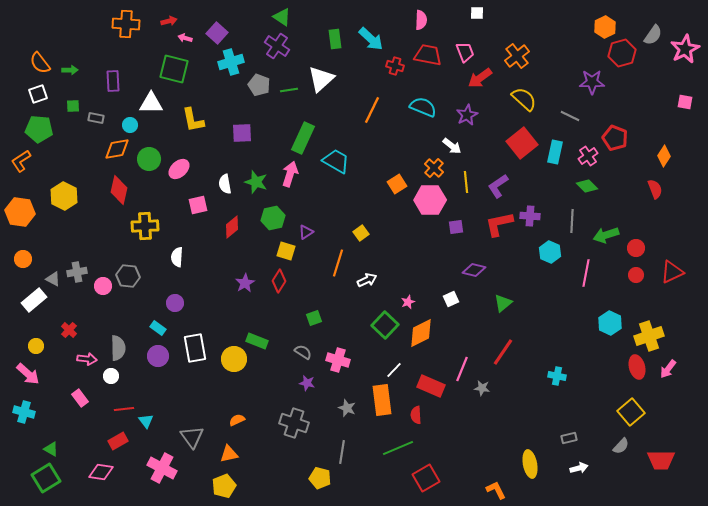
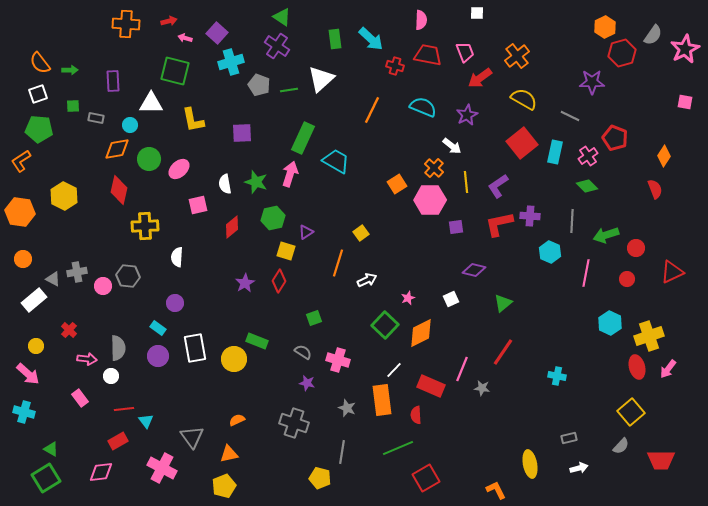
green square at (174, 69): moved 1 px right, 2 px down
yellow semicircle at (524, 99): rotated 12 degrees counterclockwise
red circle at (636, 275): moved 9 px left, 4 px down
pink star at (408, 302): moved 4 px up
pink diamond at (101, 472): rotated 15 degrees counterclockwise
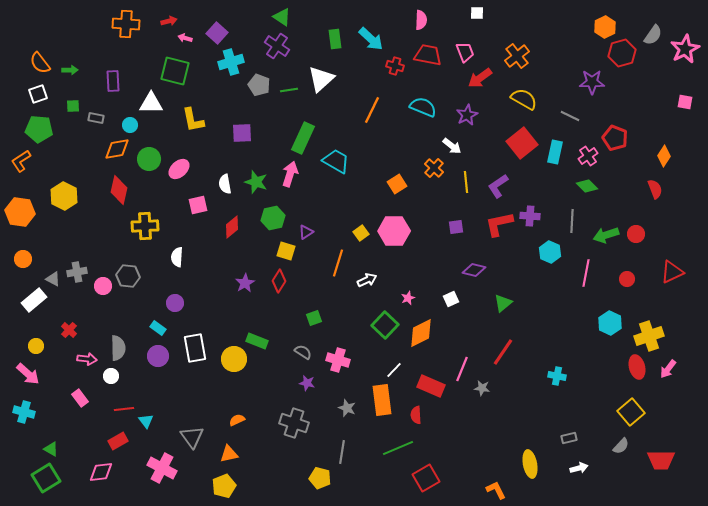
pink hexagon at (430, 200): moved 36 px left, 31 px down
red circle at (636, 248): moved 14 px up
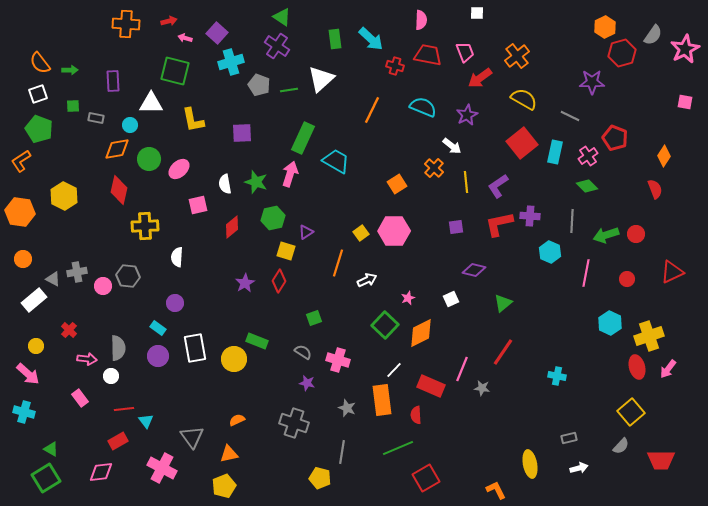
green pentagon at (39, 129): rotated 16 degrees clockwise
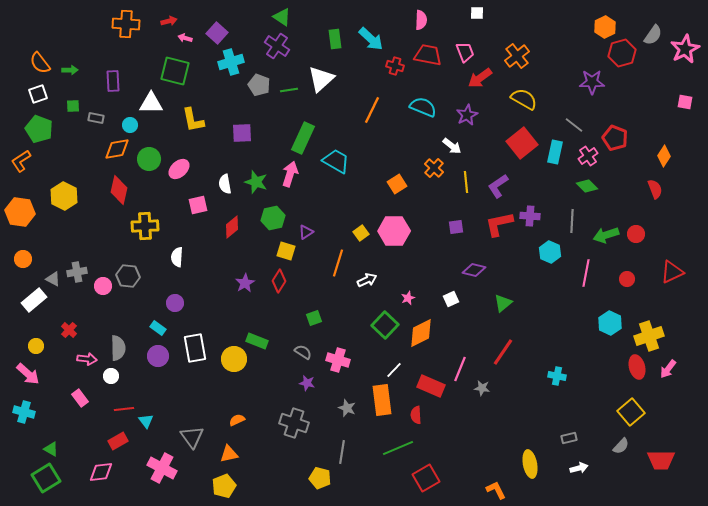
gray line at (570, 116): moved 4 px right, 9 px down; rotated 12 degrees clockwise
pink line at (462, 369): moved 2 px left
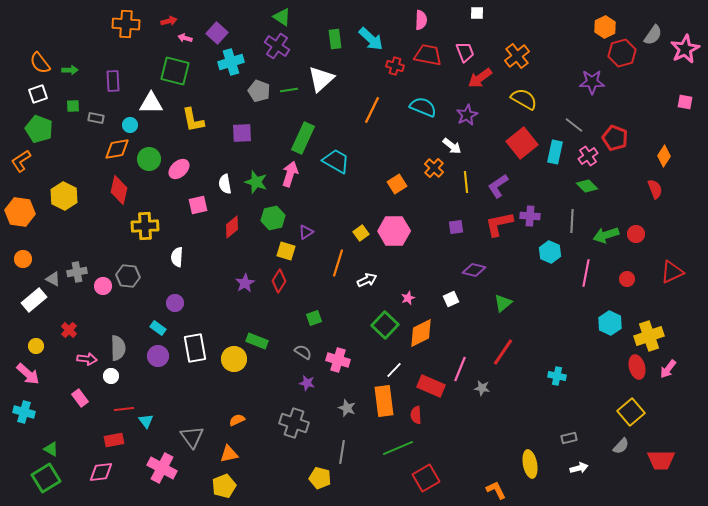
gray pentagon at (259, 85): moved 6 px down
orange rectangle at (382, 400): moved 2 px right, 1 px down
red rectangle at (118, 441): moved 4 px left, 1 px up; rotated 18 degrees clockwise
